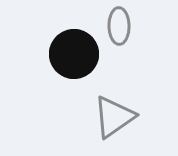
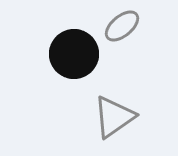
gray ellipse: moved 3 px right; rotated 51 degrees clockwise
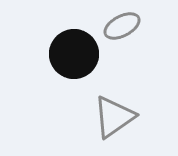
gray ellipse: rotated 12 degrees clockwise
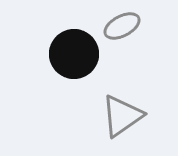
gray triangle: moved 8 px right, 1 px up
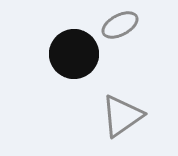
gray ellipse: moved 2 px left, 1 px up
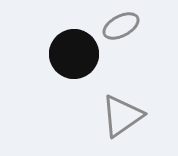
gray ellipse: moved 1 px right, 1 px down
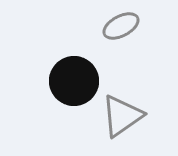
black circle: moved 27 px down
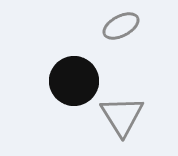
gray triangle: rotated 27 degrees counterclockwise
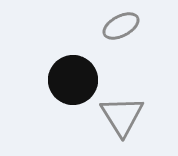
black circle: moved 1 px left, 1 px up
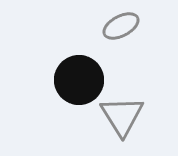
black circle: moved 6 px right
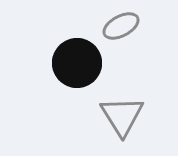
black circle: moved 2 px left, 17 px up
